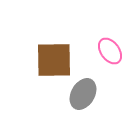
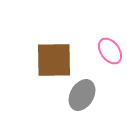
gray ellipse: moved 1 px left, 1 px down
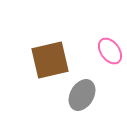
brown square: moved 4 px left; rotated 12 degrees counterclockwise
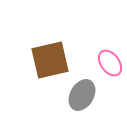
pink ellipse: moved 12 px down
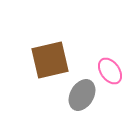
pink ellipse: moved 8 px down
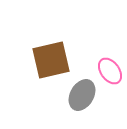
brown square: moved 1 px right
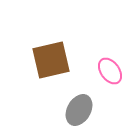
gray ellipse: moved 3 px left, 15 px down
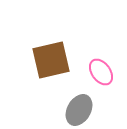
pink ellipse: moved 9 px left, 1 px down
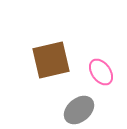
gray ellipse: rotated 20 degrees clockwise
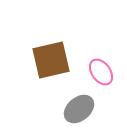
gray ellipse: moved 1 px up
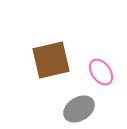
gray ellipse: rotated 8 degrees clockwise
